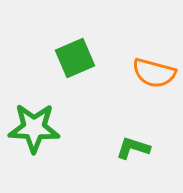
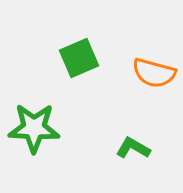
green square: moved 4 px right
green L-shape: rotated 12 degrees clockwise
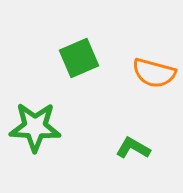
green star: moved 1 px right, 1 px up
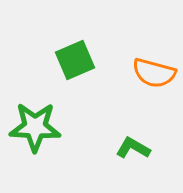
green square: moved 4 px left, 2 px down
